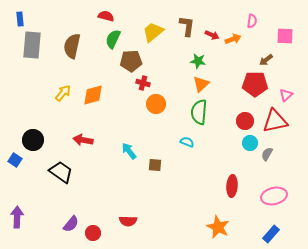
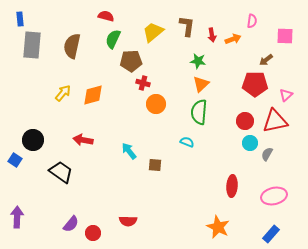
red arrow at (212, 35): rotated 56 degrees clockwise
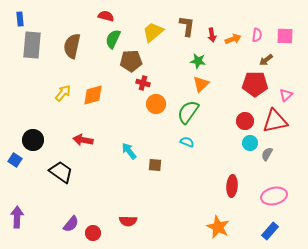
pink semicircle at (252, 21): moved 5 px right, 14 px down
green semicircle at (199, 112): moved 11 px left; rotated 30 degrees clockwise
blue rectangle at (271, 234): moved 1 px left, 3 px up
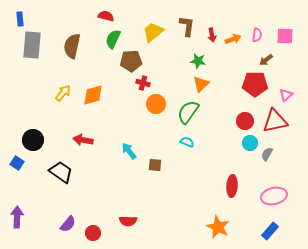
blue square at (15, 160): moved 2 px right, 3 px down
purple semicircle at (71, 224): moved 3 px left
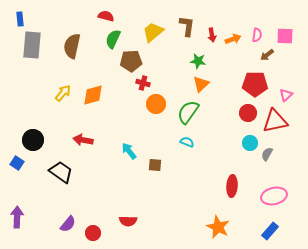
brown arrow at (266, 60): moved 1 px right, 5 px up
red circle at (245, 121): moved 3 px right, 8 px up
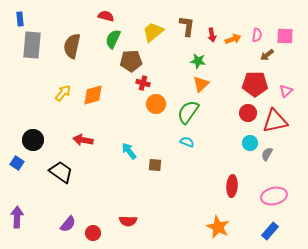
pink triangle at (286, 95): moved 4 px up
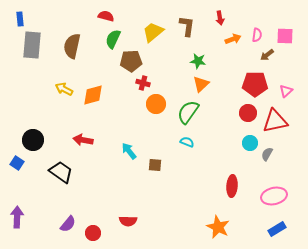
red arrow at (212, 35): moved 8 px right, 17 px up
yellow arrow at (63, 93): moved 1 px right, 4 px up; rotated 102 degrees counterclockwise
blue rectangle at (270, 231): moved 7 px right, 2 px up; rotated 18 degrees clockwise
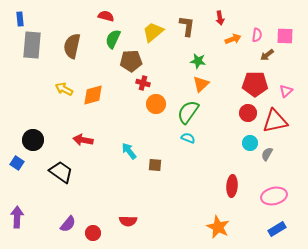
cyan semicircle at (187, 142): moved 1 px right, 4 px up
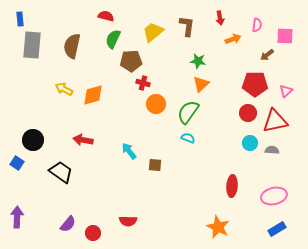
pink semicircle at (257, 35): moved 10 px up
gray semicircle at (267, 154): moved 5 px right, 4 px up; rotated 64 degrees clockwise
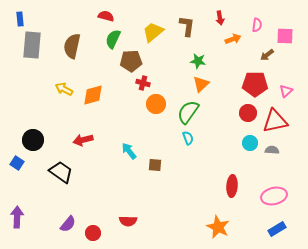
cyan semicircle at (188, 138): rotated 48 degrees clockwise
red arrow at (83, 140): rotated 24 degrees counterclockwise
